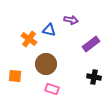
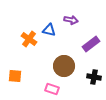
brown circle: moved 18 px right, 2 px down
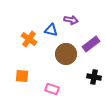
blue triangle: moved 2 px right
brown circle: moved 2 px right, 12 px up
orange square: moved 7 px right
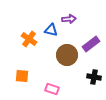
purple arrow: moved 2 px left, 1 px up; rotated 16 degrees counterclockwise
brown circle: moved 1 px right, 1 px down
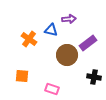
purple rectangle: moved 3 px left, 1 px up
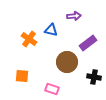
purple arrow: moved 5 px right, 3 px up
brown circle: moved 7 px down
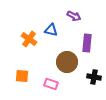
purple arrow: rotated 32 degrees clockwise
purple rectangle: moved 1 px left; rotated 48 degrees counterclockwise
pink rectangle: moved 1 px left, 5 px up
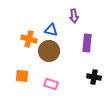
purple arrow: rotated 56 degrees clockwise
orange cross: rotated 21 degrees counterclockwise
brown circle: moved 18 px left, 11 px up
